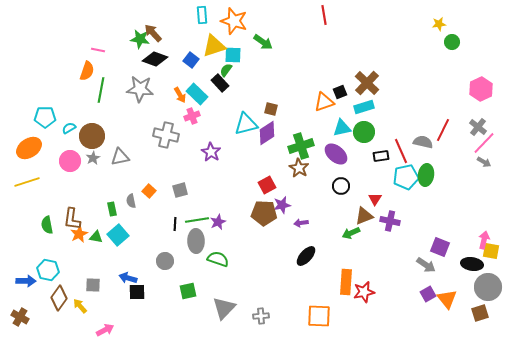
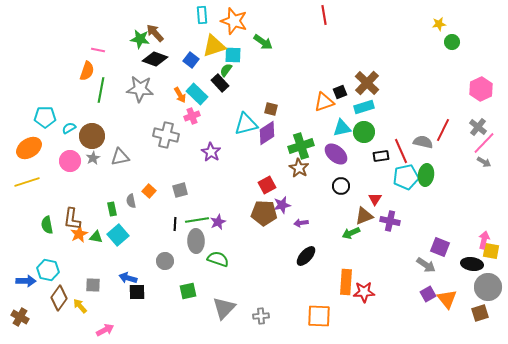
brown arrow at (153, 33): moved 2 px right
red star at (364, 292): rotated 10 degrees clockwise
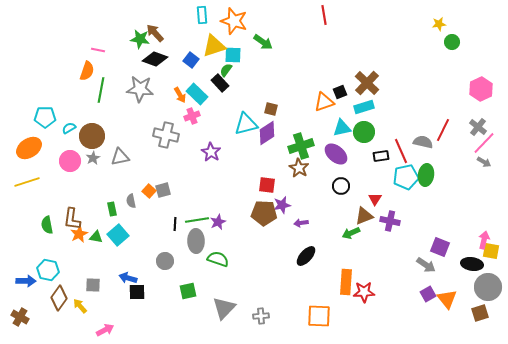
red square at (267, 185): rotated 36 degrees clockwise
gray square at (180, 190): moved 17 px left
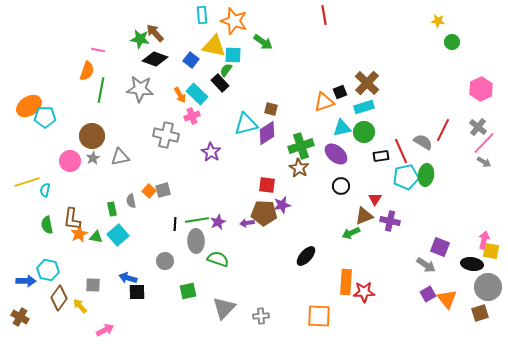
yellow star at (439, 24): moved 1 px left, 3 px up; rotated 16 degrees clockwise
yellow triangle at (214, 46): rotated 30 degrees clockwise
cyan semicircle at (69, 128): moved 24 px left, 62 px down; rotated 48 degrees counterclockwise
gray semicircle at (423, 142): rotated 18 degrees clockwise
orange ellipse at (29, 148): moved 42 px up
purple arrow at (301, 223): moved 54 px left
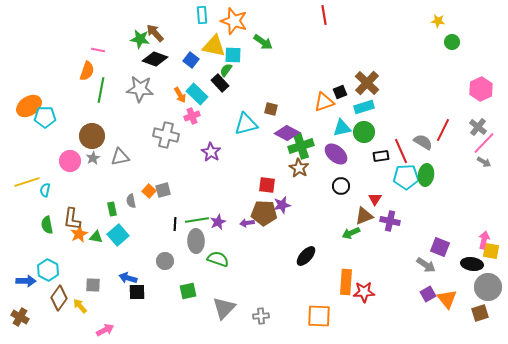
purple diamond at (267, 133): moved 20 px right; rotated 60 degrees clockwise
cyan pentagon at (406, 177): rotated 10 degrees clockwise
cyan hexagon at (48, 270): rotated 15 degrees clockwise
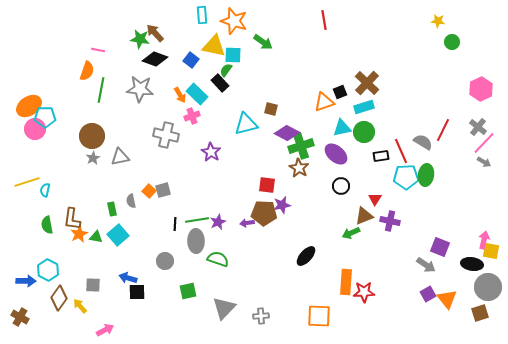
red line at (324, 15): moved 5 px down
pink circle at (70, 161): moved 35 px left, 32 px up
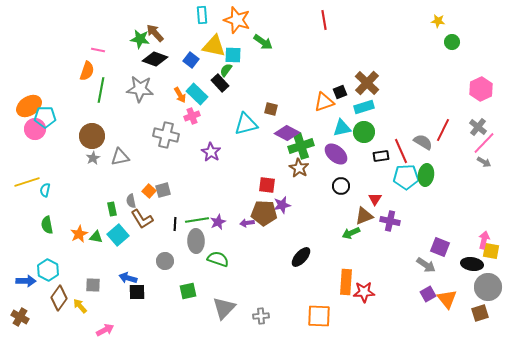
orange star at (234, 21): moved 3 px right, 1 px up
brown L-shape at (72, 219): moved 70 px right; rotated 40 degrees counterclockwise
black ellipse at (306, 256): moved 5 px left, 1 px down
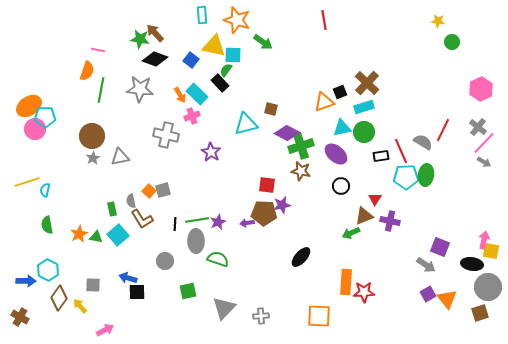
brown star at (299, 168): moved 2 px right, 3 px down; rotated 18 degrees counterclockwise
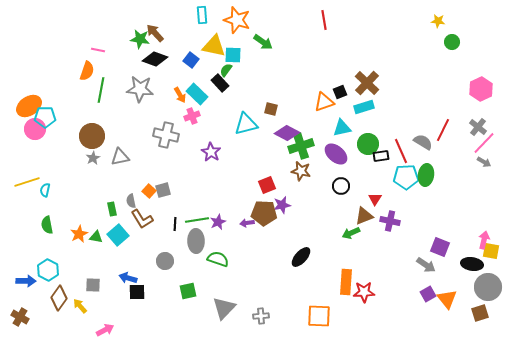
green circle at (364, 132): moved 4 px right, 12 px down
red square at (267, 185): rotated 30 degrees counterclockwise
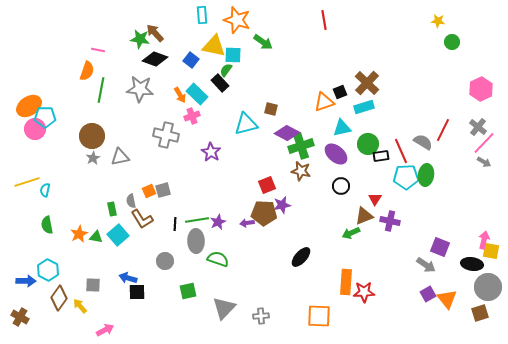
orange square at (149, 191): rotated 24 degrees clockwise
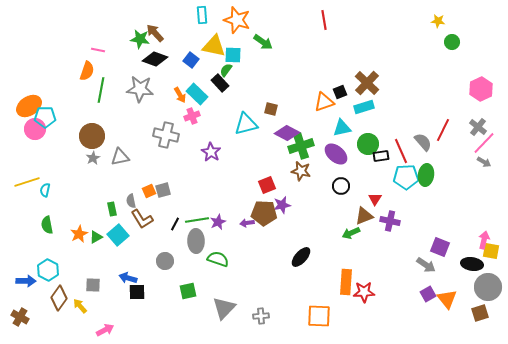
gray semicircle at (423, 142): rotated 18 degrees clockwise
black line at (175, 224): rotated 24 degrees clockwise
green triangle at (96, 237): rotated 40 degrees counterclockwise
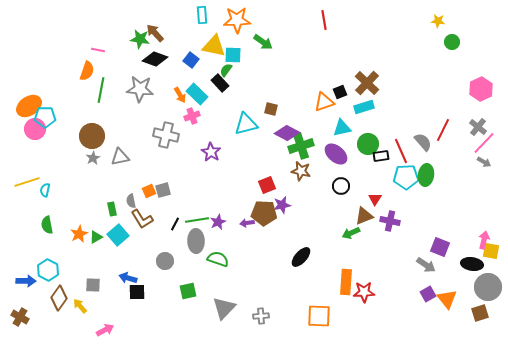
orange star at (237, 20): rotated 20 degrees counterclockwise
